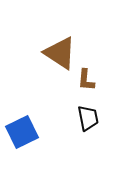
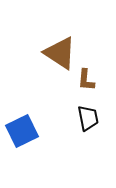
blue square: moved 1 px up
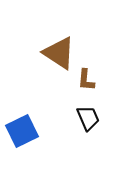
brown triangle: moved 1 px left
black trapezoid: rotated 12 degrees counterclockwise
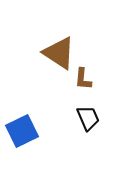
brown L-shape: moved 3 px left, 1 px up
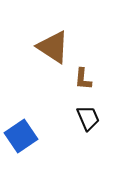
brown triangle: moved 6 px left, 6 px up
blue square: moved 1 px left, 5 px down; rotated 8 degrees counterclockwise
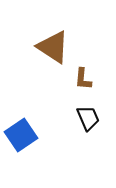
blue square: moved 1 px up
